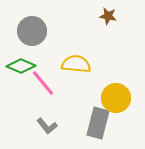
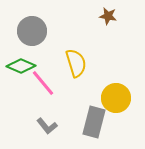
yellow semicircle: moved 1 px up; rotated 68 degrees clockwise
gray rectangle: moved 4 px left, 1 px up
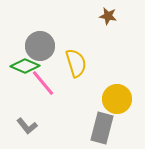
gray circle: moved 8 px right, 15 px down
green diamond: moved 4 px right
yellow circle: moved 1 px right, 1 px down
gray rectangle: moved 8 px right, 6 px down
gray L-shape: moved 20 px left
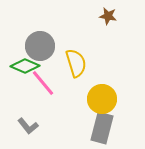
yellow circle: moved 15 px left
gray L-shape: moved 1 px right
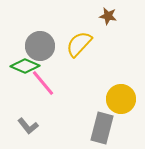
yellow semicircle: moved 3 px right, 19 px up; rotated 120 degrees counterclockwise
yellow circle: moved 19 px right
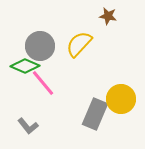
gray rectangle: moved 7 px left, 14 px up; rotated 8 degrees clockwise
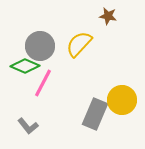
pink line: rotated 68 degrees clockwise
yellow circle: moved 1 px right, 1 px down
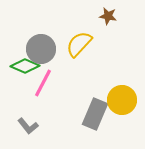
gray circle: moved 1 px right, 3 px down
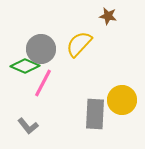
gray rectangle: rotated 20 degrees counterclockwise
